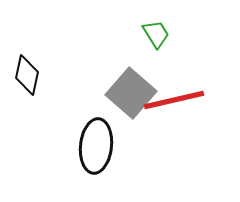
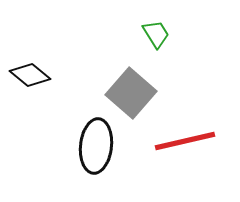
black diamond: moved 3 px right; rotated 63 degrees counterclockwise
red line: moved 11 px right, 41 px down
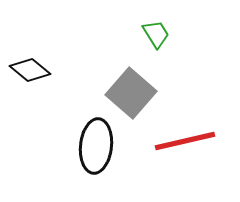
black diamond: moved 5 px up
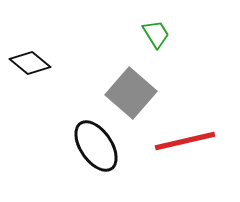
black diamond: moved 7 px up
black ellipse: rotated 40 degrees counterclockwise
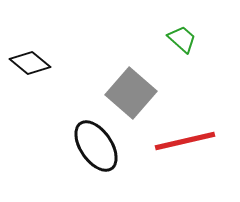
green trapezoid: moved 26 px right, 5 px down; rotated 16 degrees counterclockwise
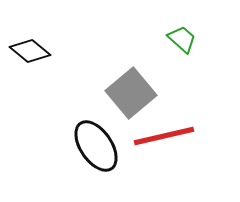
black diamond: moved 12 px up
gray square: rotated 9 degrees clockwise
red line: moved 21 px left, 5 px up
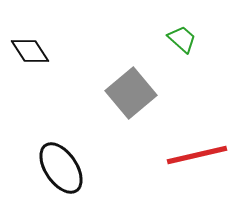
black diamond: rotated 18 degrees clockwise
red line: moved 33 px right, 19 px down
black ellipse: moved 35 px left, 22 px down
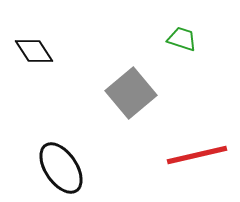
green trapezoid: rotated 24 degrees counterclockwise
black diamond: moved 4 px right
